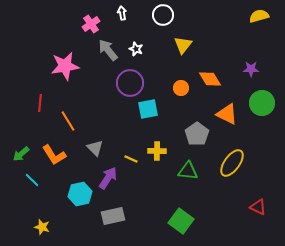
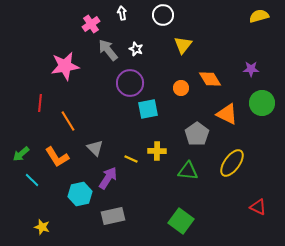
orange L-shape: moved 3 px right, 2 px down
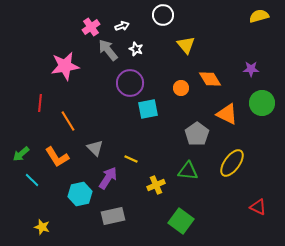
white arrow: moved 13 px down; rotated 80 degrees clockwise
pink cross: moved 3 px down
yellow triangle: moved 3 px right; rotated 18 degrees counterclockwise
yellow cross: moved 1 px left, 34 px down; rotated 24 degrees counterclockwise
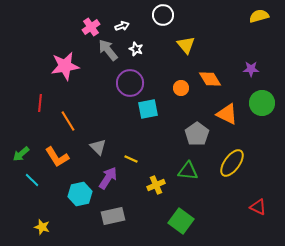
gray triangle: moved 3 px right, 1 px up
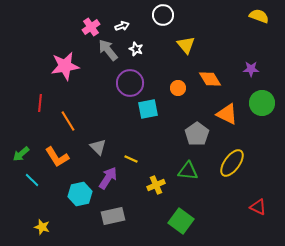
yellow semicircle: rotated 36 degrees clockwise
orange circle: moved 3 px left
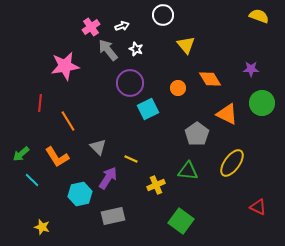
cyan square: rotated 15 degrees counterclockwise
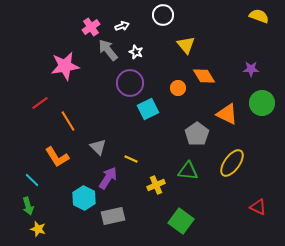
white star: moved 3 px down
orange diamond: moved 6 px left, 3 px up
red line: rotated 48 degrees clockwise
green arrow: moved 7 px right, 52 px down; rotated 66 degrees counterclockwise
cyan hexagon: moved 4 px right, 4 px down; rotated 20 degrees counterclockwise
yellow star: moved 4 px left, 2 px down
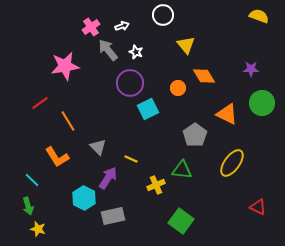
gray pentagon: moved 2 px left, 1 px down
green triangle: moved 6 px left, 1 px up
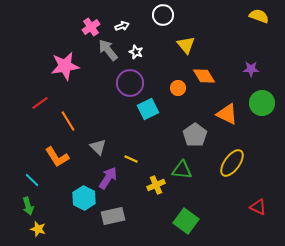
green square: moved 5 px right
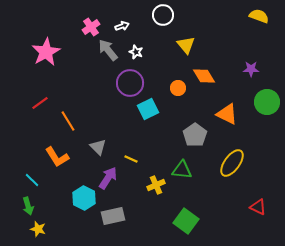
pink star: moved 19 px left, 14 px up; rotated 20 degrees counterclockwise
green circle: moved 5 px right, 1 px up
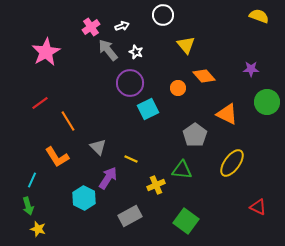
orange diamond: rotated 10 degrees counterclockwise
cyan line: rotated 70 degrees clockwise
gray rectangle: moved 17 px right; rotated 15 degrees counterclockwise
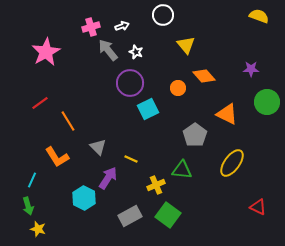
pink cross: rotated 18 degrees clockwise
green square: moved 18 px left, 6 px up
